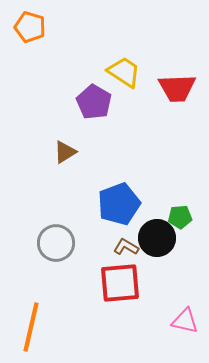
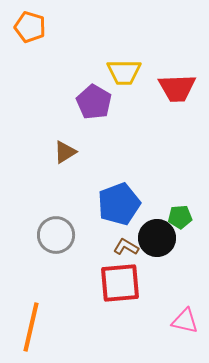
yellow trapezoid: rotated 147 degrees clockwise
gray circle: moved 8 px up
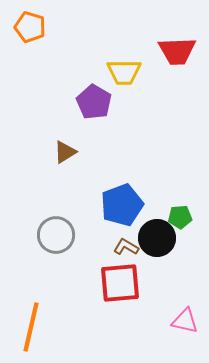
red trapezoid: moved 37 px up
blue pentagon: moved 3 px right, 1 px down
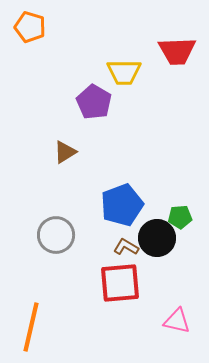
pink triangle: moved 8 px left
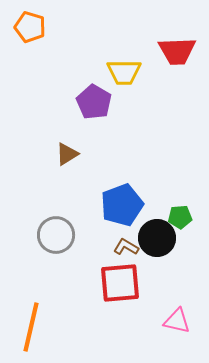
brown triangle: moved 2 px right, 2 px down
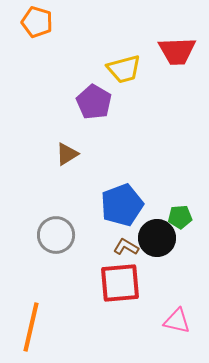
orange pentagon: moved 7 px right, 5 px up
yellow trapezoid: moved 3 px up; rotated 15 degrees counterclockwise
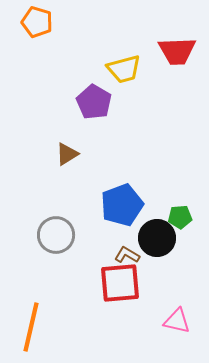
brown L-shape: moved 1 px right, 8 px down
